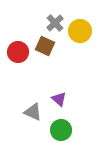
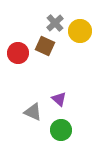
red circle: moved 1 px down
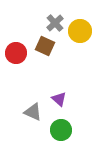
red circle: moved 2 px left
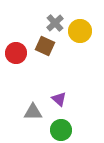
gray triangle: rotated 24 degrees counterclockwise
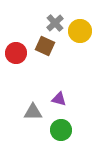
purple triangle: rotated 28 degrees counterclockwise
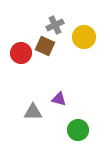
gray cross: moved 2 px down; rotated 18 degrees clockwise
yellow circle: moved 4 px right, 6 px down
red circle: moved 5 px right
green circle: moved 17 px right
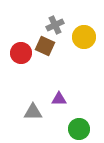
purple triangle: rotated 14 degrees counterclockwise
green circle: moved 1 px right, 1 px up
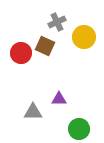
gray cross: moved 2 px right, 3 px up
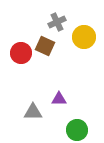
green circle: moved 2 px left, 1 px down
